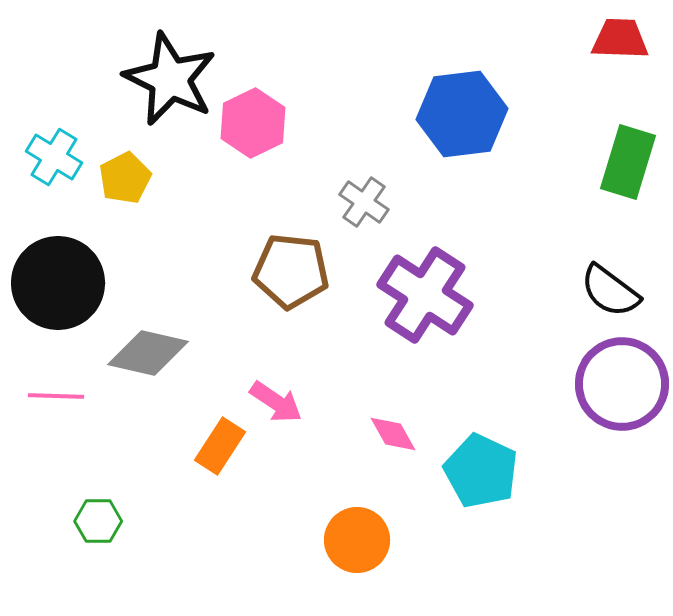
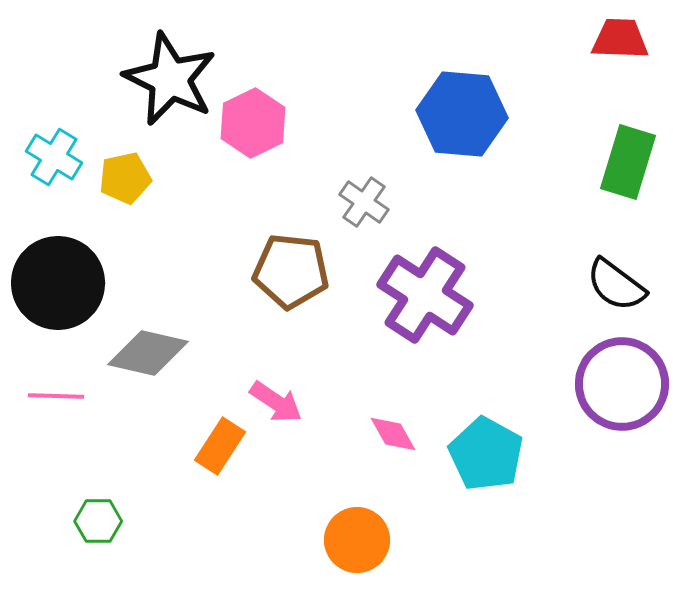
blue hexagon: rotated 12 degrees clockwise
yellow pentagon: rotated 15 degrees clockwise
black semicircle: moved 6 px right, 6 px up
cyan pentagon: moved 5 px right, 17 px up; rotated 4 degrees clockwise
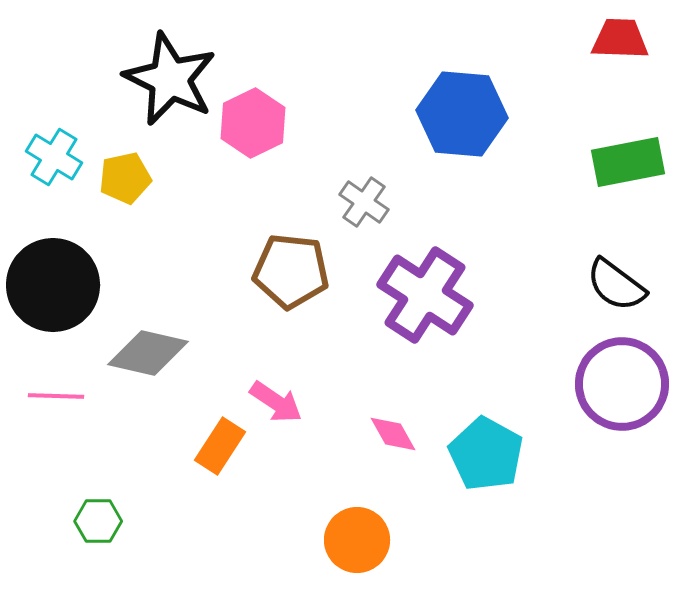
green rectangle: rotated 62 degrees clockwise
black circle: moved 5 px left, 2 px down
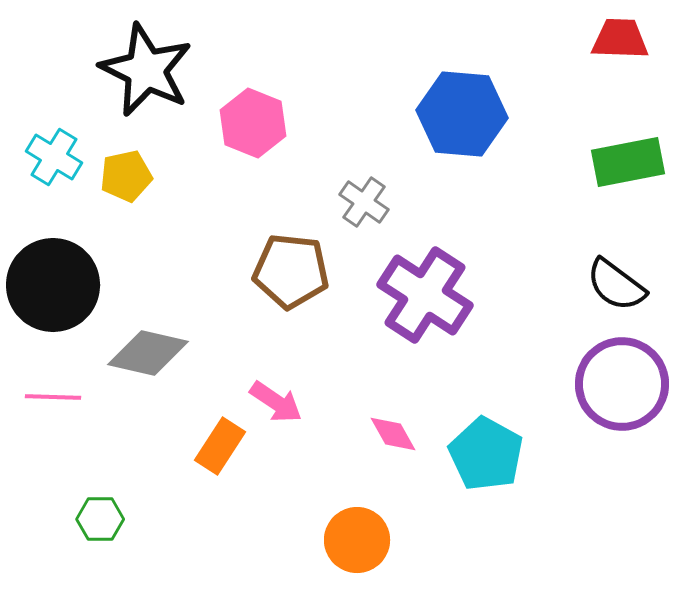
black star: moved 24 px left, 9 px up
pink hexagon: rotated 12 degrees counterclockwise
yellow pentagon: moved 1 px right, 2 px up
pink line: moved 3 px left, 1 px down
green hexagon: moved 2 px right, 2 px up
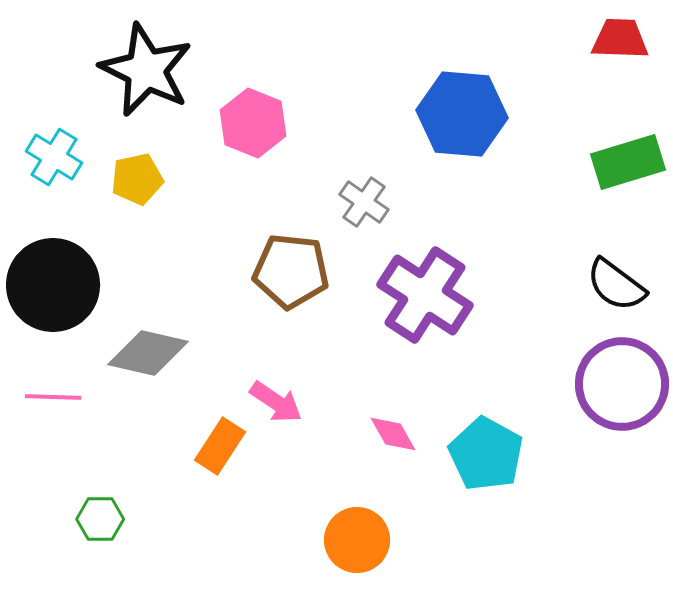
green rectangle: rotated 6 degrees counterclockwise
yellow pentagon: moved 11 px right, 3 px down
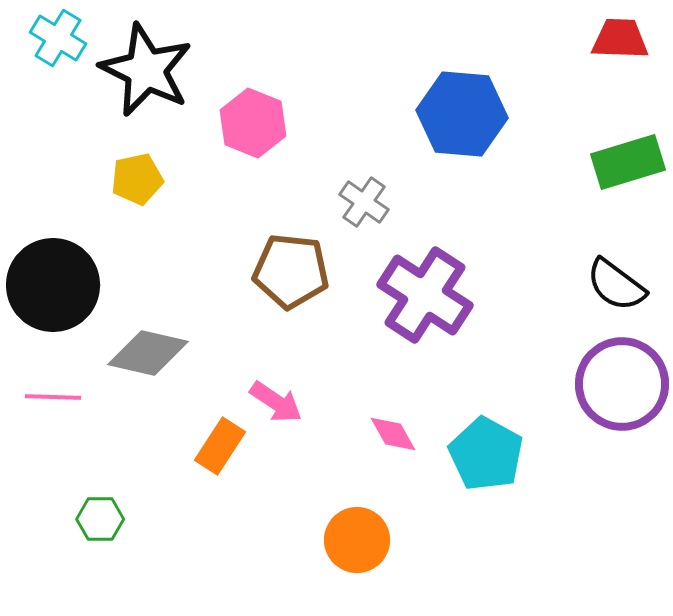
cyan cross: moved 4 px right, 119 px up
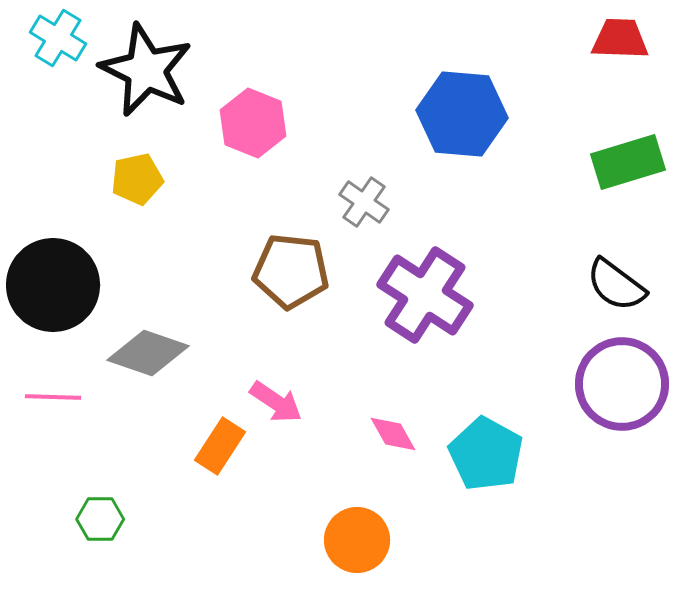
gray diamond: rotated 6 degrees clockwise
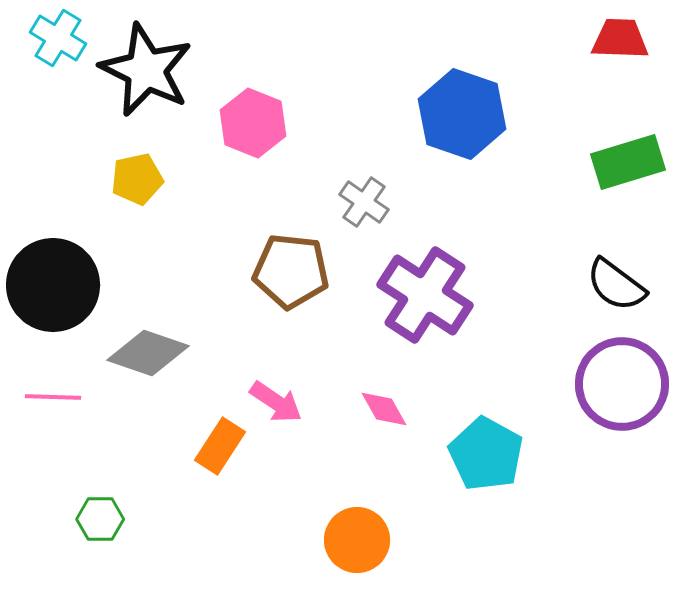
blue hexagon: rotated 14 degrees clockwise
pink diamond: moved 9 px left, 25 px up
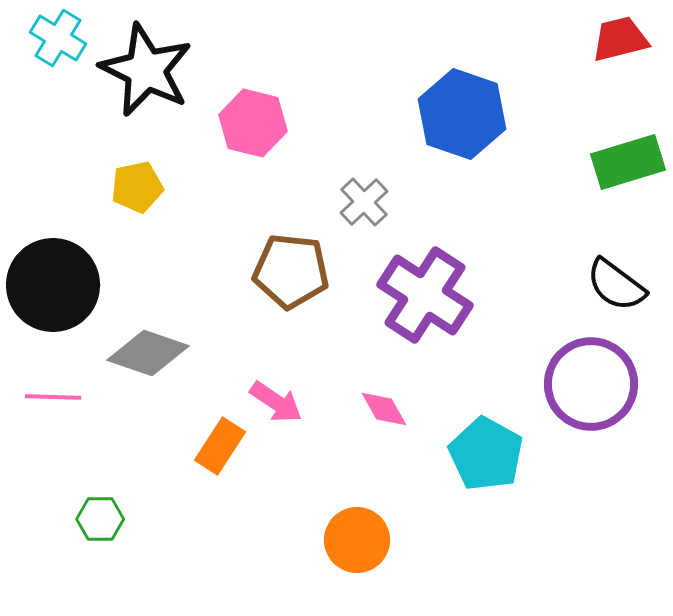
red trapezoid: rotated 16 degrees counterclockwise
pink hexagon: rotated 8 degrees counterclockwise
yellow pentagon: moved 8 px down
gray cross: rotated 12 degrees clockwise
purple circle: moved 31 px left
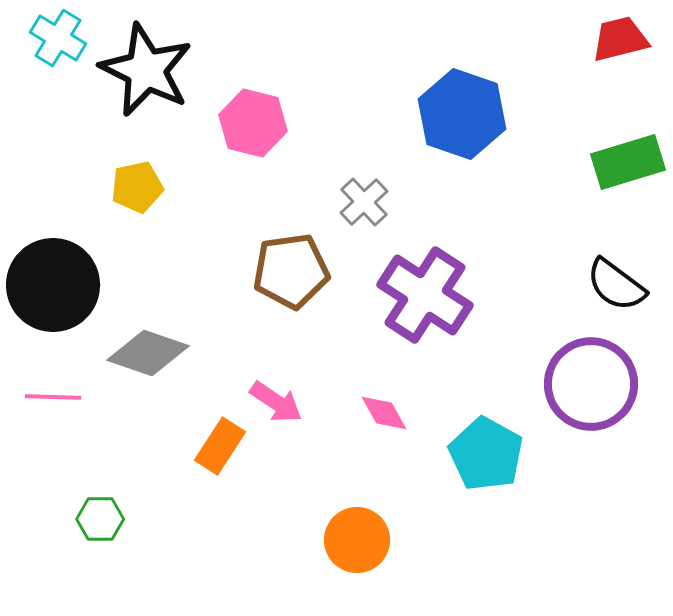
brown pentagon: rotated 14 degrees counterclockwise
pink diamond: moved 4 px down
